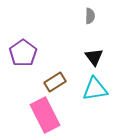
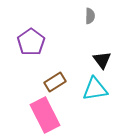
purple pentagon: moved 8 px right, 11 px up
black triangle: moved 8 px right, 3 px down
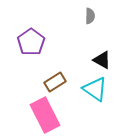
black triangle: rotated 24 degrees counterclockwise
cyan triangle: rotated 44 degrees clockwise
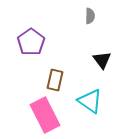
black triangle: rotated 24 degrees clockwise
brown rectangle: moved 2 px up; rotated 45 degrees counterclockwise
cyan triangle: moved 5 px left, 12 px down
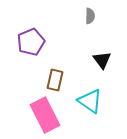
purple pentagon: rotated 12 degrees clockwise
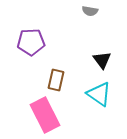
gray semicircle: moved 5 px up; rotated 98 degrees clockwise
purple pentagon: rotated 20 degrees clockwise
brown rectangle: moved 1 px right
cyan triangle: moved 9 px right, 7 px up
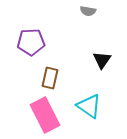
gray semicircle: moved 2 px left
black triangle: rotated 12 degrees clockwise
brown rectangle: moved 6 px left, 2 px up
cyan triangle: moved 10 px left, 12 px down
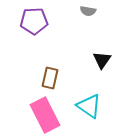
purple pentagon: moved 3 px right, 21 px up
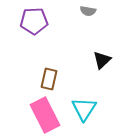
black triangle: rotated 12 degrees clockwise
brown rectangle: moved 1 px left, 1 px down
cyan triangle: moved 5 px left, 3 px down; rotated 28 degrees clockwise
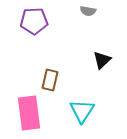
brown rectangle: moved 1 px right, 1 px down
cyan triangle: moved 2 px left, 2 px down
pink rectangle: moved 16 px left, 2 px up; rotated 20 degrees clockwise
